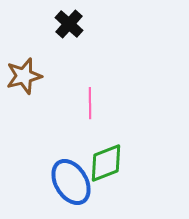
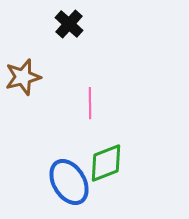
brown star: moved 1 px left, 1 px down
blue ellipse: moved 2 px left
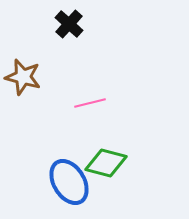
brown star: rotated 30 degrees clockwise
pink line: rotated 76 degrees clockwise
green diamond: rotated 36 degrees clockwise
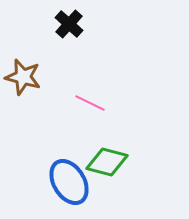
pink line: rotated 40 degrees clockwise
green diamond: moved 1 px right, 1 px up
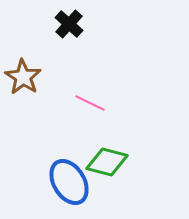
brown star: rotated 18 degrees clockwise
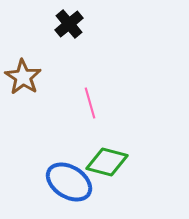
black cross: rotated 8 degrees clockwise
pink line: rotated 48 degrees clockwise
blue ellipse: rotated 27 degrees counterclockwise
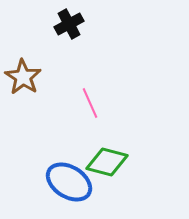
black cross: rotated 12 degrees clockwise
pink line: rotated 8 degrees counterclockwise
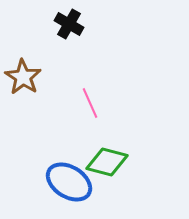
black cross: rotated 32 degrees counterclockwise
